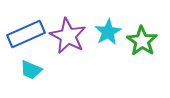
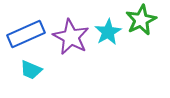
purple star: moved 3 px right, 1 px down
green star: moved 1 px left, 21 px up; rotated 12 degrees clockwise
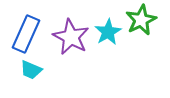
blue rectangle: rotated 42 degrees counterclockwise
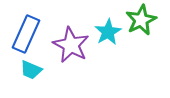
purple star: moved 8 px down
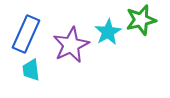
green star: rotated 12 degrees clockwise
purple star: rotated 18 degrees clockwise
cyan trapezoid: rotated 60 degrees clockwise
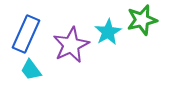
green star: moved 1 px right
cyan trapezoid: rotated 30 degrees counterclockwise
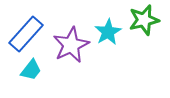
green star: moved 2 px right
blue rectangle: rotated 18 degrees clockwise
cyan trapezoid: rotated 105 degrees counterclockwise
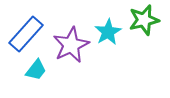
cyan trapezoid: moved 5 px right
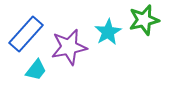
purple star: moved 2 px left, 2 px down; rotated 15 degrees clockwise
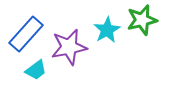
green star: moved 2 px left
cyan star: moved 1 px left, 2 px up
cyan trapezoid: rotated 15 degrees clockwise
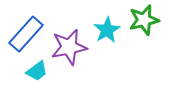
green star: moved 2 px right
cyan trapezoid: moved 1 px right, 1 px down
